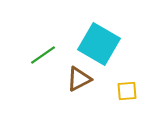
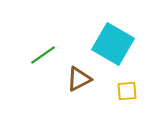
cyan square: moved 14 px right
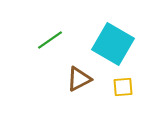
green line: moved 7 px right, 15 px up
yellow square: moved 4 px left, 4 px up
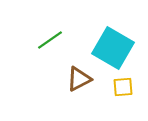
cyan square: moved 4 px down
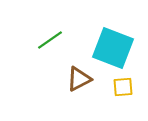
cyan square: rotated 9 degrees counterclockwise
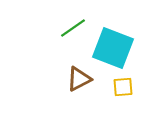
green line: moved 23 px right, 12 px up
